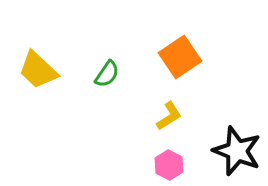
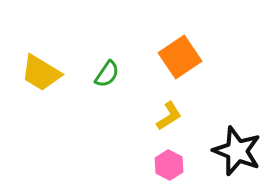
yellow trapezoid: moved 3 px right, 3 px down; rotated 12 degrees counterclockwise
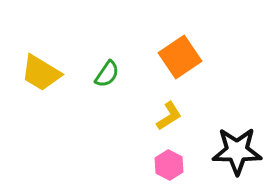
black star: rotated 21 degrees counterclockwise
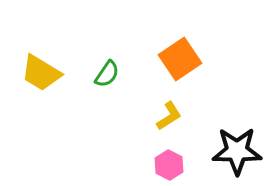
orange square: moved 2 px down
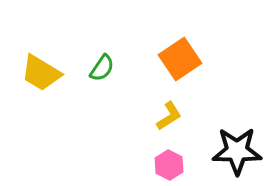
green semicircle: moved 5 px left, 6 px up
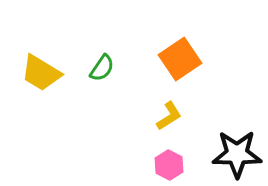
black star: moved 3 px down
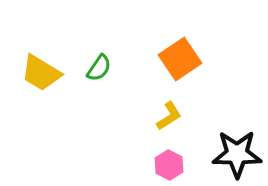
green semicircle: moved 3 px left
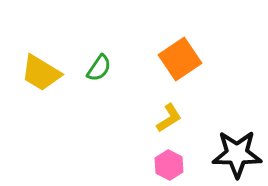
yellow L-shape: moved 2 px down
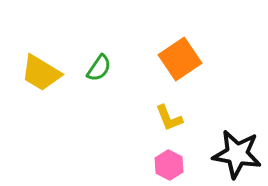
yellow L-shape: rotated 100 degrees clockwise
black star: rotated 9 degrees clockwise
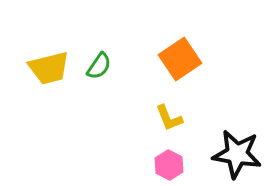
green semicircle: moved 2 px up
yellow trapezoid: moved 8 px right, 5 px up; rotated 45 degrees counterclockwise
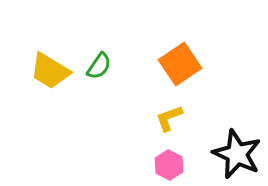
orange square: moved 5 px down
yellow trapezoid: moved 1 px right, 3 px down; rotated 45 degrees clockwise
yellow L-shape: rotated 92 degrees clockwise
black star: rotated 15 degrees clockwise
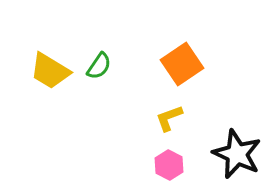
orange square: moved 2 px right
